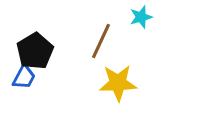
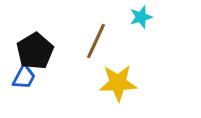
brown line: moved 5 px left
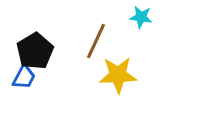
cyan star: rotated 25 degrees clockwise
yellow star: moved 8 px up
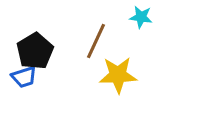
blue trapezoid: rotated 44 degrees clockwise
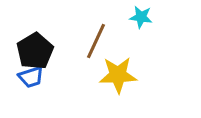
blue trapezoid: moved 7 px right
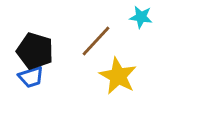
brown line: rotated 18 degrees clockwise
black pentagon: rotated 24 degrees counterclockwise
yellow star: moved 1 px down; rotated 30 degrees clockwise
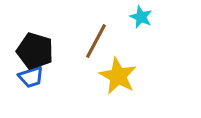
cyan star: rotated 15 degrees clockwise
brown line: rotated 15 degrees counterclockwise
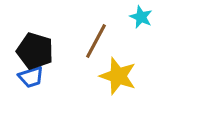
yellow star: rotated 9 degrees counterclockwise
